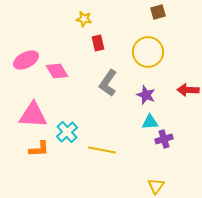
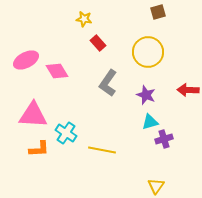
red rectangle: rotated 28 degrees counterclockwise
cyan triangle: rotated 12 degrees counterclockwise
cyan cross: moved 1 px left, 1 px down; rotated 15 degrees counterclockwise
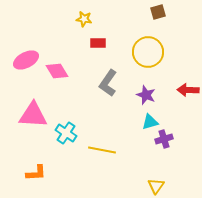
red rectangle: rotated 49 degrees counterclockwise
orange L-shape: moved 3 px left, 24 px down
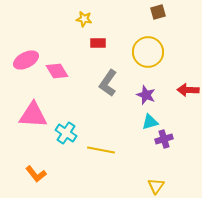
yellow line: moved 1 px left
orange L-shape: moved 1 px down; rotated 55 degrees clockwise
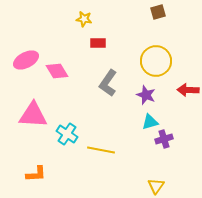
yellow circle: moved 8 px right, 9 px down
cyan cross: moved 1 px right, 1 px down
orange L-shape: rotated 55 degrees counterclockwise
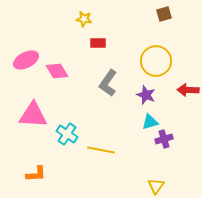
brown square: moved 6 px right, 2 px down
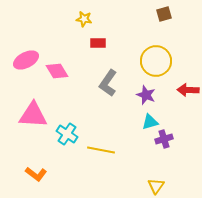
orange L-shape: rotated 40 degrees clockwise
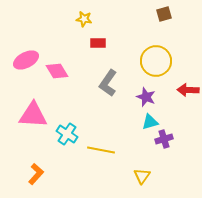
purple star: moved 2 px down
orange L-shape: rotated 85 degrees counterclockwise
yellow triangle: moved 14 px left, 10 px up
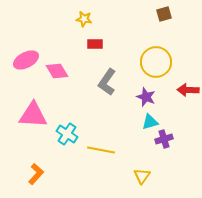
red rectangle: moved 3 px left, 1 px down
yellow circle: moved 1 px down
gray L-shape: moved 1 px left, 1 px up
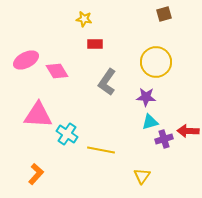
red arrow: moved 41 px down
purple star: rotated 18 degrees counterclockwise
pink triangle: moved 5 px right
